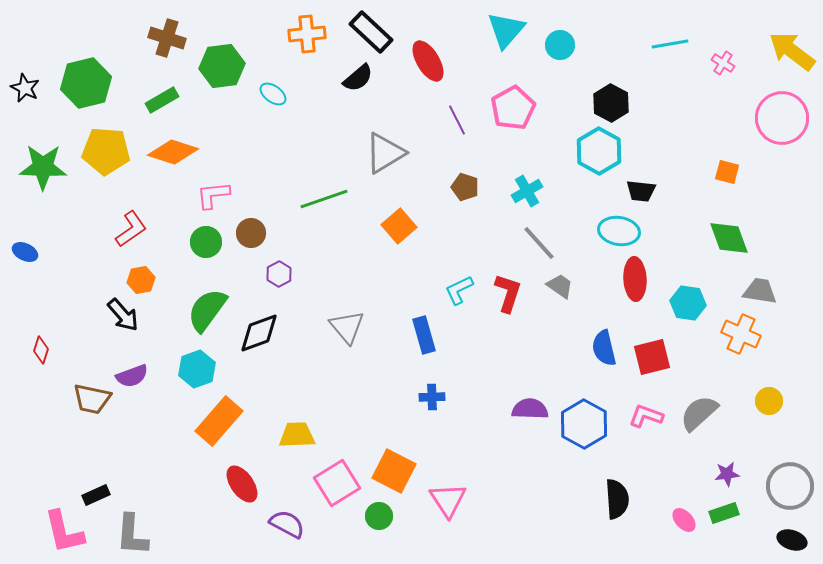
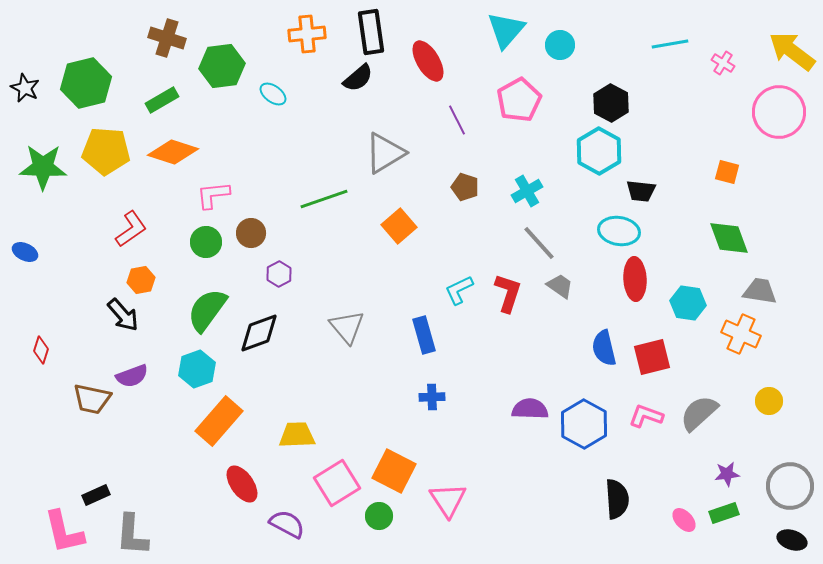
black rectangle at (371, 32): rotated 39 degrees clockwise
pink pentagon at (513, 108): moved 6 px right, 8 px up
pink circle at (782, 118): moved 3 px left, 6 px up
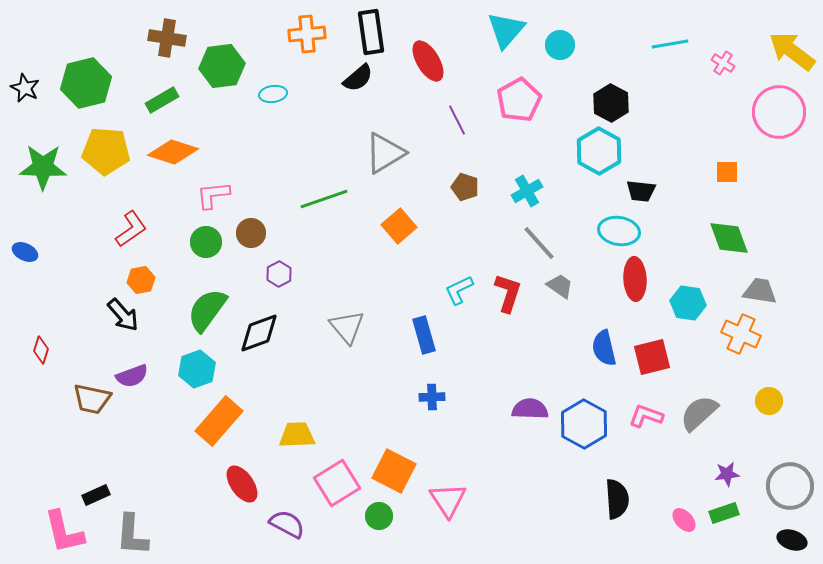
brown cross at (167, 38): rotated 9 degrees counterclockwise
cyan ellipse at (273, 94): rotated 44 degrees counterclockwise
orange square at (727, 172): rotated 15 degrees counterclockwise
